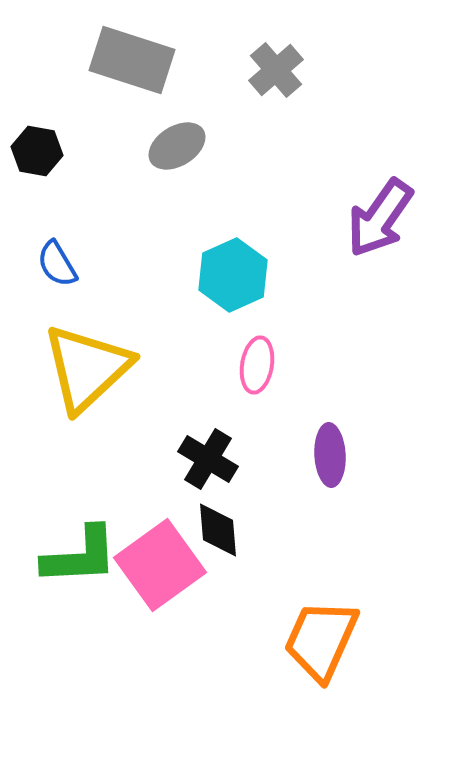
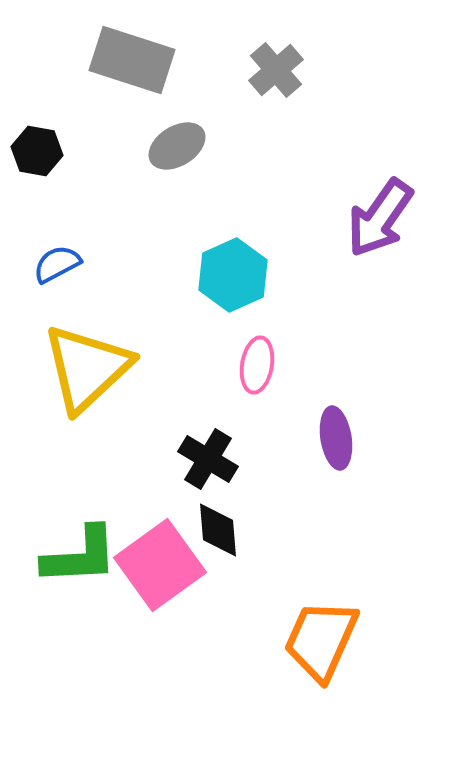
blue semicircle: rotated 93 degrees clockwise
purple ellipse: moved 6 px right, 17 px up; rotated 6 degrees counterclockwise
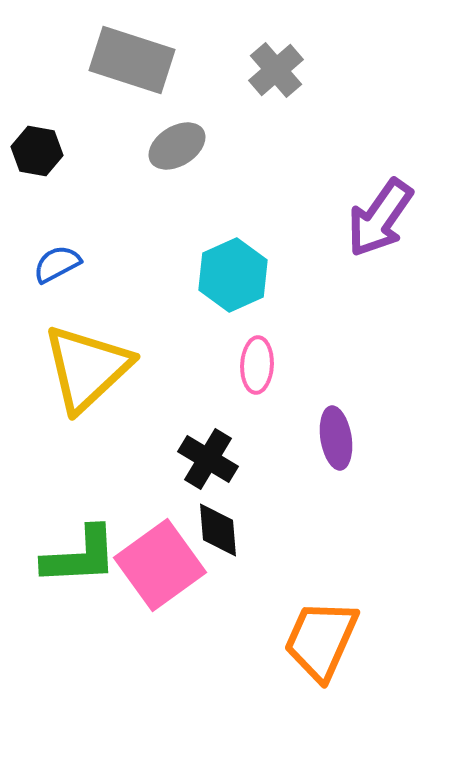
pink ellipse: rotated 6 degrees counterclockwise
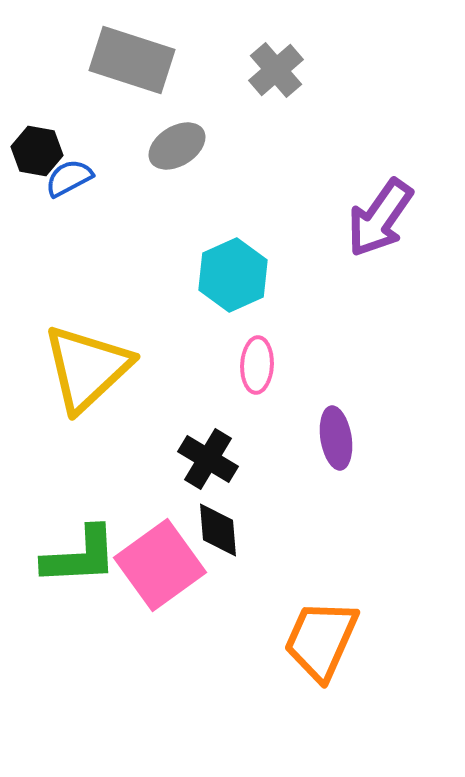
blue semicircle: moved 12 px right, 86 px up
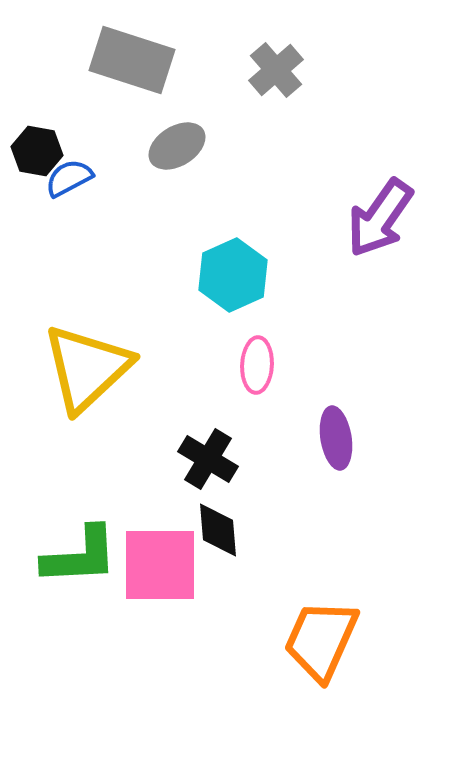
pink square: rotated 36 degrees clockwise
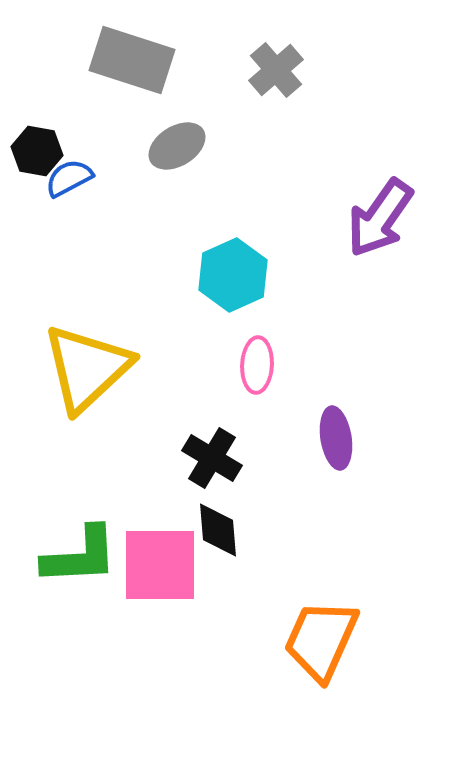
black cross: moved 4 px right, 1 px up
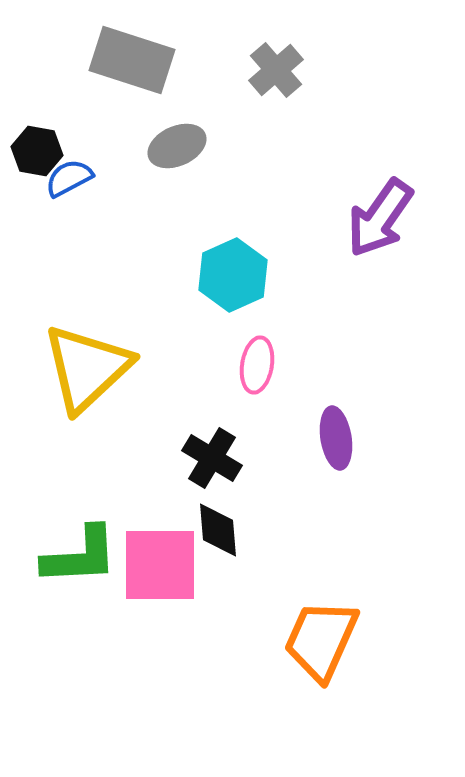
gray ellipse: rotated 8 degrees clockwise
pink ellipse: rotated 6 degrees clockwise
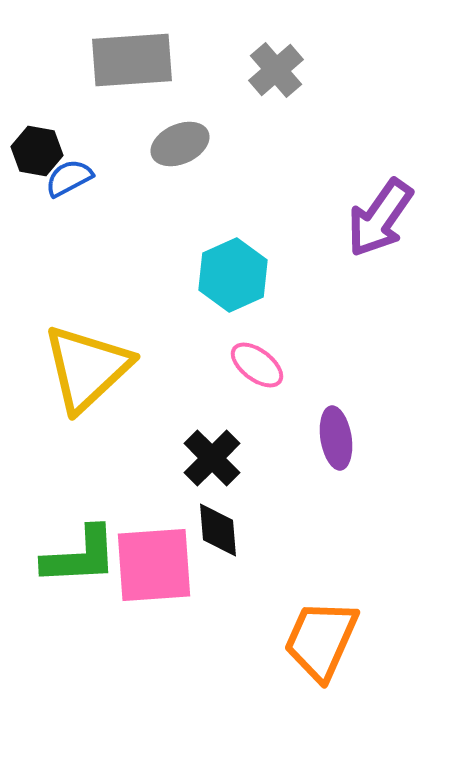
gray rectangle: rotated 22 degrees counterclockwise
gray ellipse: moved 3 px right, 2 px up
pink ellipse: rotated 62 degrees counterclockwise
black cross: rotated 14 degrees clockwise
pink square: moved 6 px left; rotated 4 degrees counterclockwise
